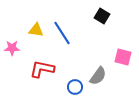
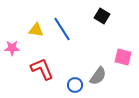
blue line: moved 4 px up
red L-shape: rotated 55 degrees clockwise
blue circle: moved 2 px up
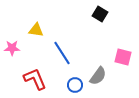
black square: moved 2 px left, 2 px up
blue line: moved 24 px down
red L-shape: moved 7 px left, 10 px down
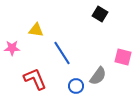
blue circle: moved 1 px right, 1 px down
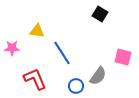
yellow triangle: moved 1 px right, 1 px down
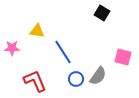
black square: moved 2 px right, 1 px up
blue line: moved 1 px right, 1 px up
red L-shape: moved 2 px down
blue circle: moved 7 px up
